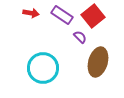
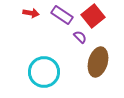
cyan circle: moved 1 px right, 4 px down
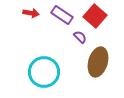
red square: moved 2 px right; rotated 10 degrees counterclockwise
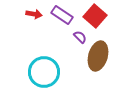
red arrow: moved 3 px right, 1 px down
brown ellipse: moved 6 px up
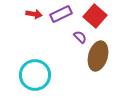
purple rectangle: moved 1 px left, 1 px up; rotated 60 degrees counterclockwise
cyan circle: moved 9 px left, 3 px down
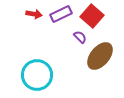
red square: moved 3 px left
brown ellipse: moved 2 px right; rotated 24 degrees clockwise
cyan circle: moved 2 px right
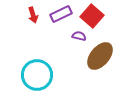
red arrow: moved 1 px left, 1 px down; rotated 63 degrees clockwise
purple semicircle: moved 1 px left, 1 px up; rotated 32 degrees counterclockwise
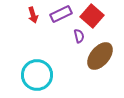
purple semicircle: rotated 64 degrees clockwise
